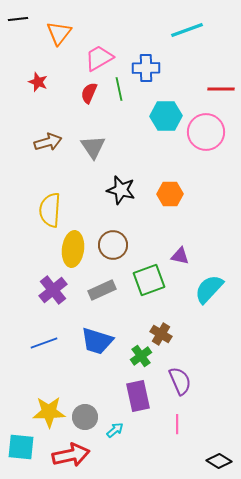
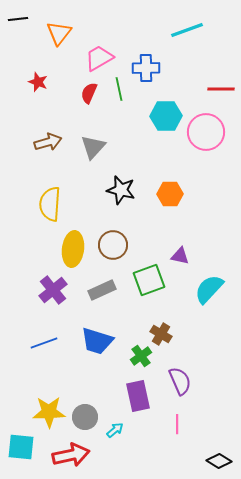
gray triangle: rotated 16 degrees clockwise
yellow semicircle: moved 6 px up
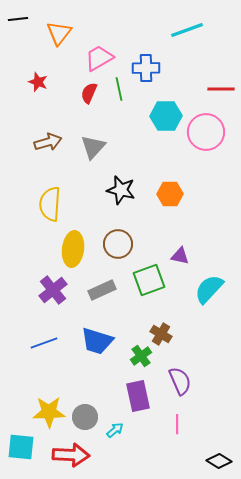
brown circle: moved 5 px right, 1 px up
red arrow: rotated 15 degrees clockwise
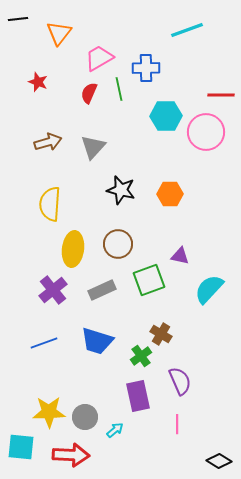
red line: moved 6 px down
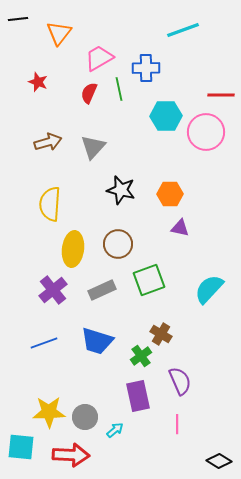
cyan line: moved 4 px left
purple triangle: moved 28 px up
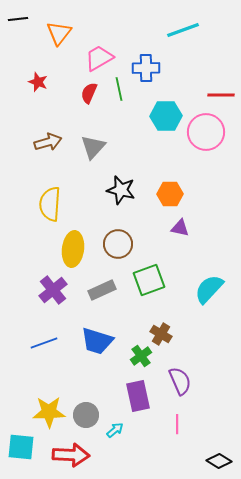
gray circle: moved 1 px right, 2 px up
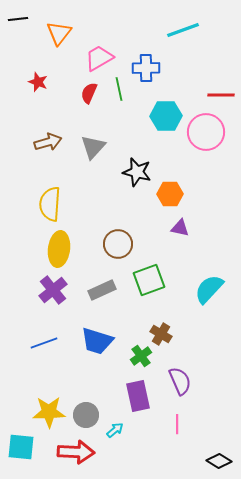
black star: moved 16 px right, 18 px up
yellow ellipse: moved 14 px left
red arrow: moved 5 px right, 3 px up
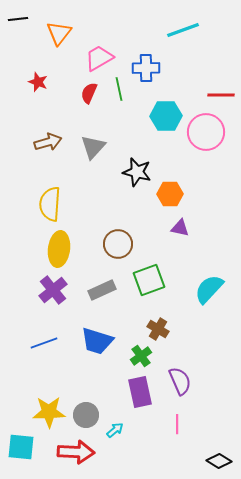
brown cross: moved 3 px left, 5 px up
purple rectangle: moved 2 px right, 4 px up
